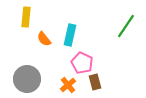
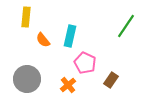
cyan rectangle: moved 1 px down
orange semicircle: moved 1 px left, 1 px down
pink pentagon: moved 3 px right
brown rectangle: moved 16 px right, 2 px up; rotated 49 degrees clockwise
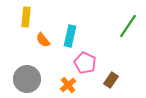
green line: moved 2 px right
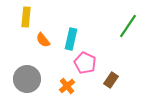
cyan rectangle: moved 1 px right, 3 px down
orange cross: moved 1 px left, 1 px down
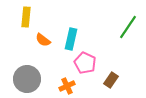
green line: moved 1 px down
orange semicircle: rotated 14 degrees counterclockwise
orange cross: rotated 14 degrees clockwise
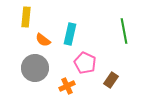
green line: moved 4 px left, 4 px down; rotated 45 degrees counterclockwise
cyan rectangle: moved 1 px left, 5 px up
gray circle: moved 8 px right, 11 px up
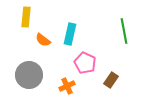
gray circle: moved 6 px left, 7 px down
